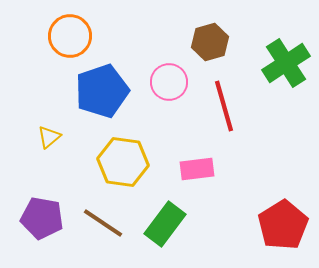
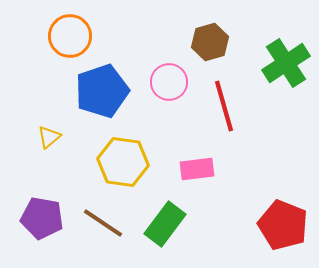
red pentagon: rotated 18 degrees counterclockwise
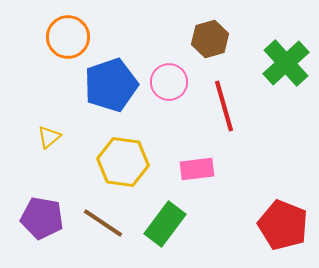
orange circle: moved 2 px left, 1 px down
brown hexagon: moved 3 px up
green cross: rotated 9 degrees counterclockwise
blue pentagon: moved 9 px right, 6 px up
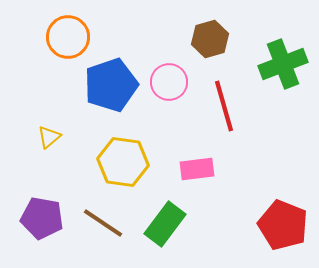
green cross: moved 3 px left, 1 px down; rotated 21 degrees clockwise
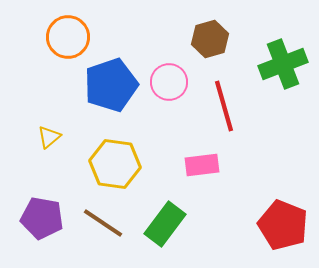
yellow hexagon: moved 8 px left, 2 px down
pink rectangle: moved 5 px right, 4 px up
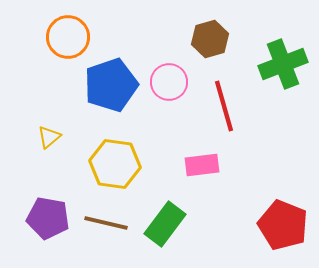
purple pentagon: moved 6 px right
brown line: moved 3 px right; rotated 21 degrees counterclockwise
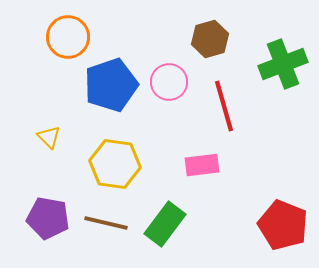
yellow triangle: rotated 35 degrees counterclockwise
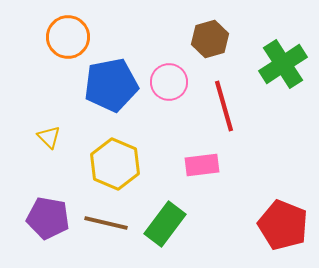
green cross: rotated 12 degrees counterclockwise
blue pentagon: rotated 8 degrees clockwise
yellow hexagon: rotated 15 degrees clockwise
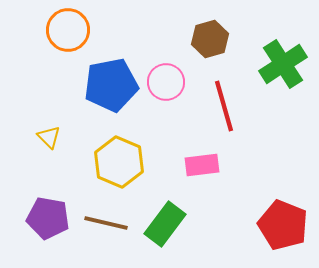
orange circle: moved 7 px up
pink circle: moved 3 px left
yellow hexagon: moved 4 px right, 2 px up
